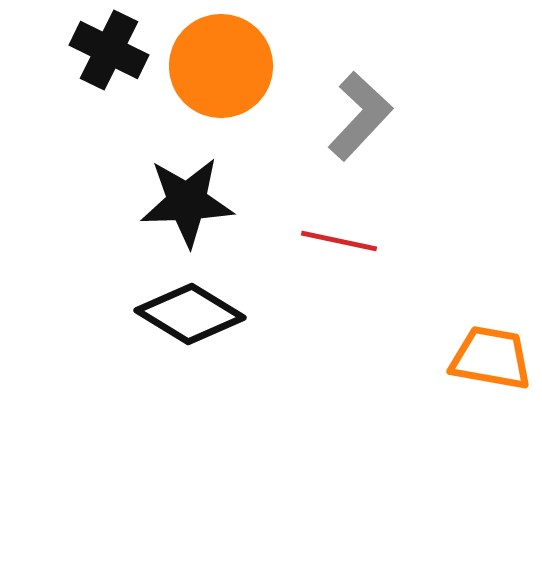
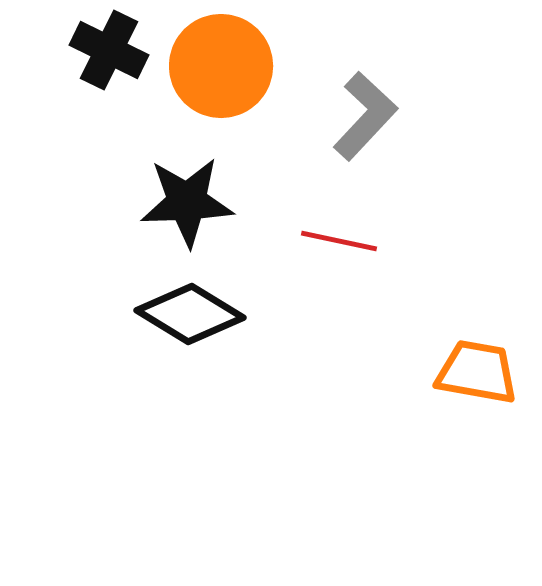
gray L-shape: moved 5 px right
orange trapezoid: moved 14 px left, 14 px down
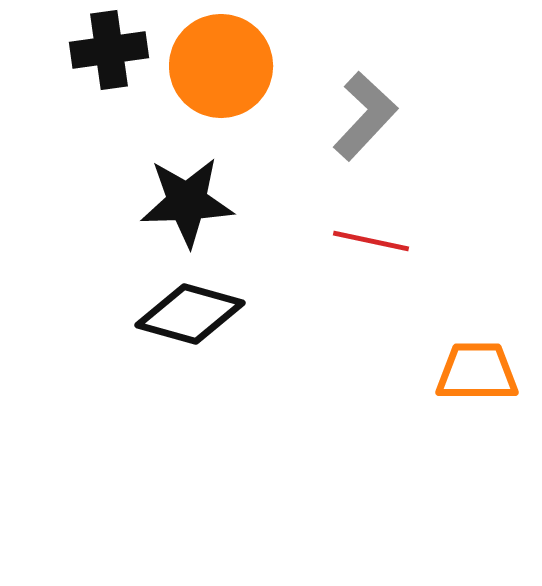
black cross: rotated 34 degrees counterclockwise
red line: moved 32 px right
black diamond: rotated 16 degrees counterclockwise
orange trapezoid: rotated 10 degrees counterclockwise
